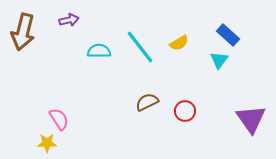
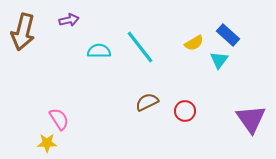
yellow semicircle: moved 15 px right
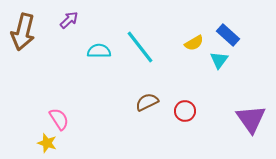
purple arrow: rotated 30 degrees counterclockwise
yellow star: rotated 18 degrees clockwise
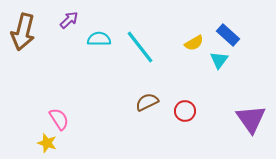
cyan semicircle: moved 12 px up
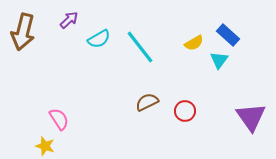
cyan semicircle: rotated 150 degrees clockwise
purple triangle: moved 2 px up
yellow star: moved 2 px left, 3 px down
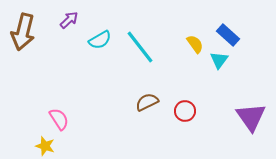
cyan semicircle: moved 1 px right, 1 px down
yellow semicircle: moved 1 px right, 1 px down; rotated 96 degrees counterclockwise
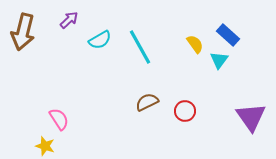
cyan line: rotated 9 degrees clockwise
